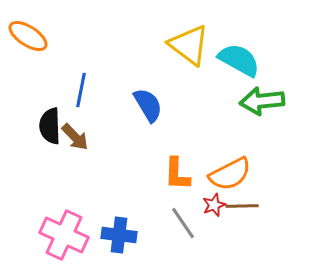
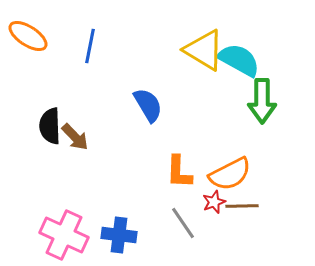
yellow triangle: moved 15 px right, 5 px down; rotated 6 degrees counterclockwise
blue line: moved 9 px right, 44 px up
green arrow: rotated 84 degrees counterclockwise
orange L-shape: moved 2 px right, 2 px up
red star: moved 3 px up
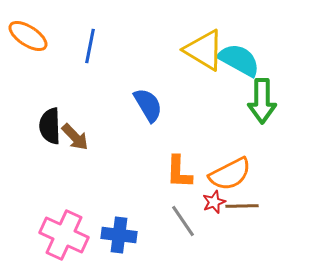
gray line: moved 2 px up
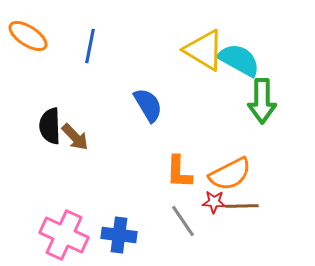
red star: rotated 25 degrees clockwise
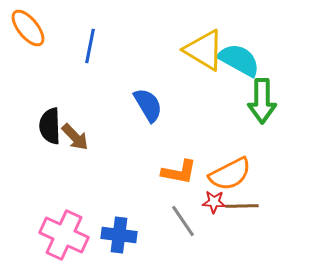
orange ellipse: moved 8 px up; rotated 18 degrees clockwise
orange L-shape: rotated 81 degrees counterclockwise
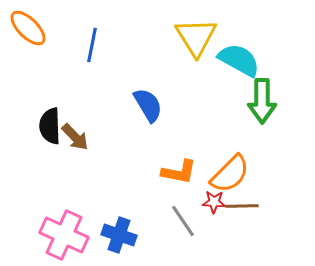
orange ellipse: rotated 6 degrees counterclockwise
blue line: moved 2 px right, 1 px up
yellow triangle: moved 8 px left, 13 px up; rotated 27 degrees clockwise
orange semicircle: rotated 18 degrees counterclockwise
blue cross: rotated 12 degrees clockwise
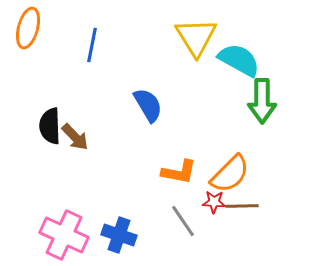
orange ellipse: rotated 60 degrees clockwise
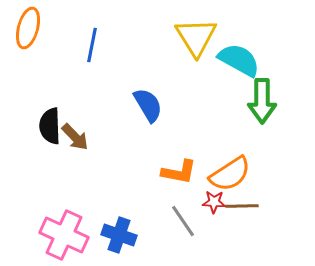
orange semicircle: rotated 12 degrees clockwise
